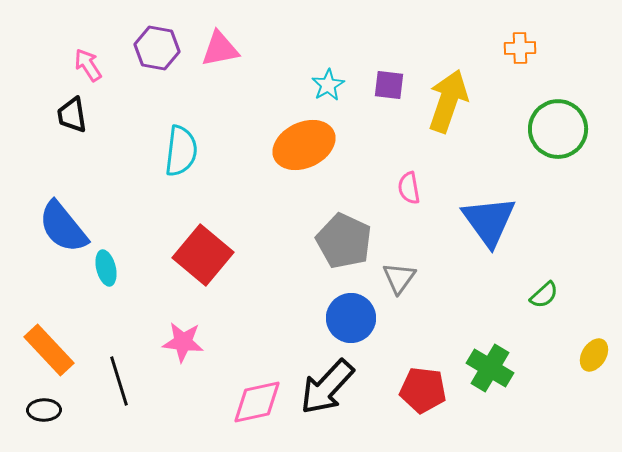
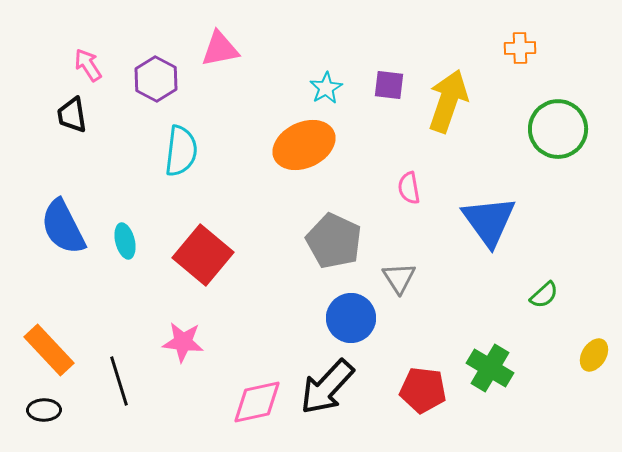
purple hexagon: moved 1 px left, 31 px down; rotated 18 degrees clockwise
cyan star: moved 2 px left, 3 px down
blue semicircle: rotated 12 degrees clockwise
gray pentagon: moved 10 px left
cyan ellipse: moved 19 px right, 27 px up
gray triangle: rotated 9 degrees counterclockwise
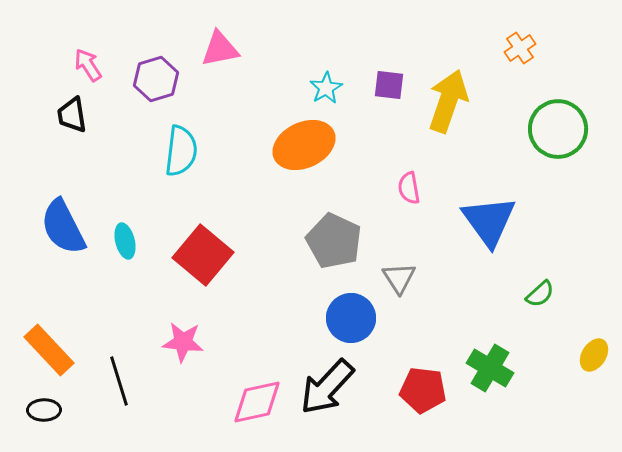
orange cross: rotated 32 degrees counterclockwise
purple hexagon: rotated 15 degrees clockwise
green semicircle: moved 4 px left, 1 px up
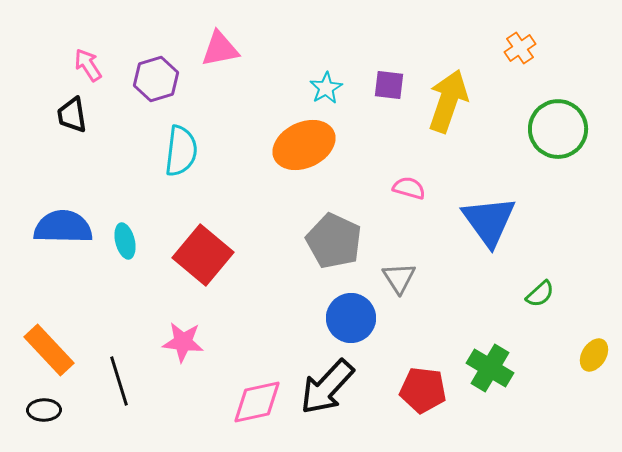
pink semicircle: rotated 116 degrees clockwise
blue semicircle: rotated 118 degrees clockwise
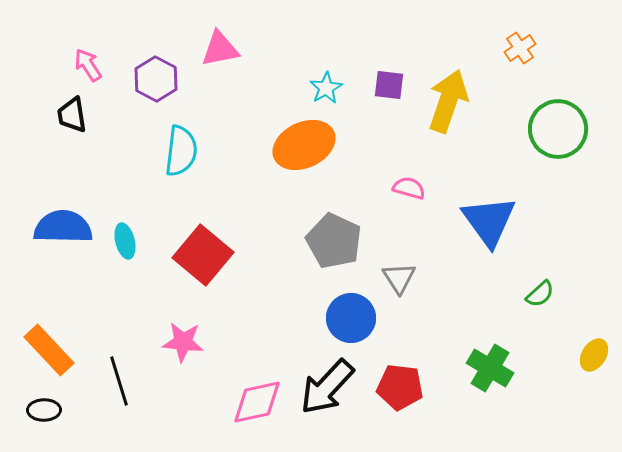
purple hexagon: rotated 15 degrees counterclockwise
red pentagon: moved 23 px left, 3 px up
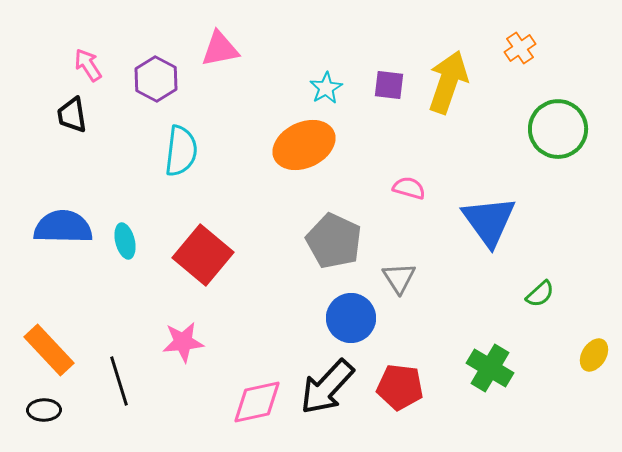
yellow arrow: moved 19 px up
pink star: rotated 12 degrees counterclockwise
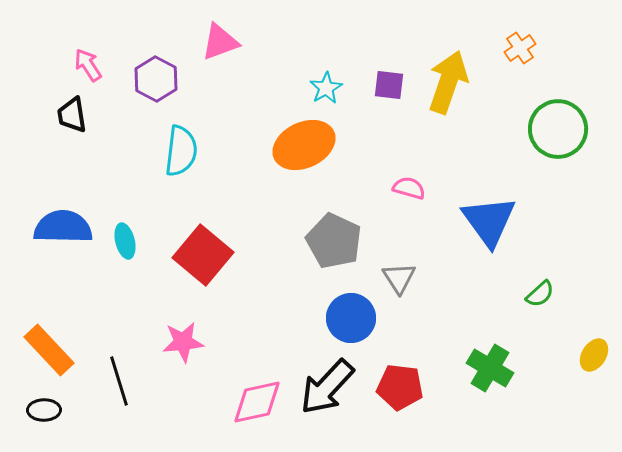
pink triangle: moved 7 px up; rotated 9 degrees counterclockwise
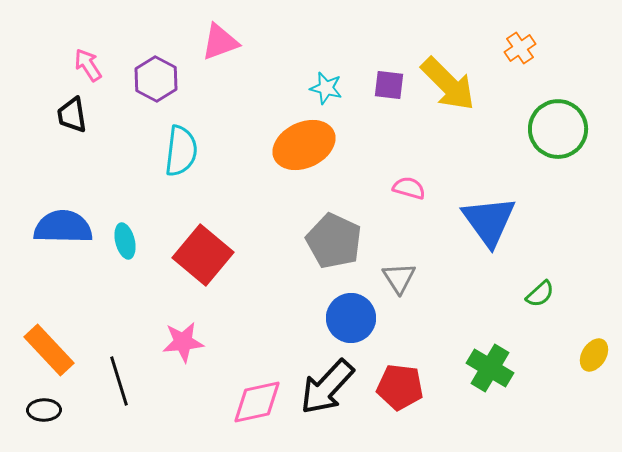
yellow arrow: moved 2 px down; rotated 116 degrees clockwise
cyan star: rotated 28 degrees counterclockwise
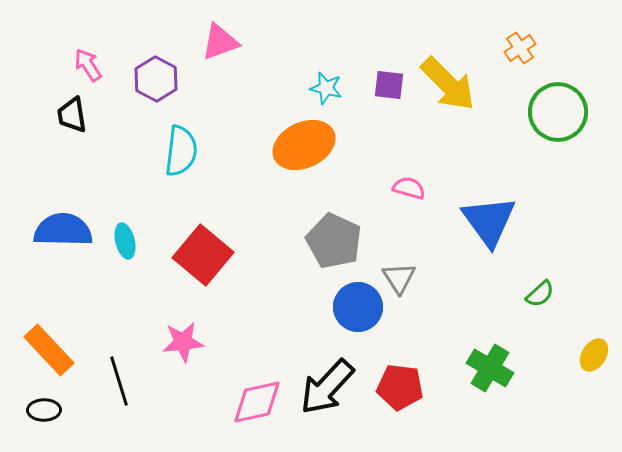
green circle: moved 17 px up
blue semicircle: moved 3 px down
blue circle: moved 7 px right, 11 px up
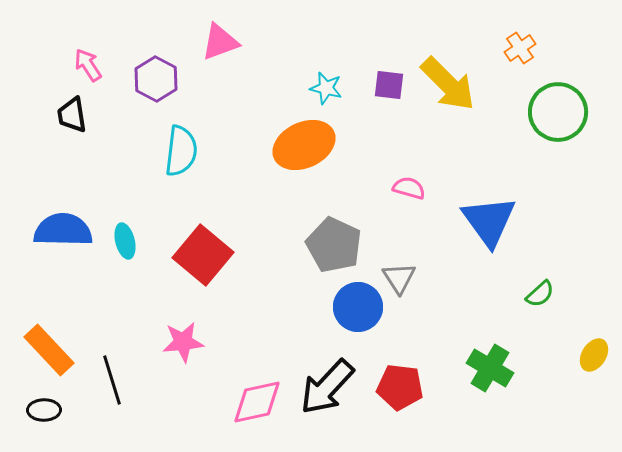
gray pentagon: moved 4 px down
black line: moved 7 px left, 1 px up
